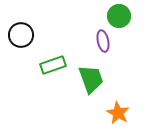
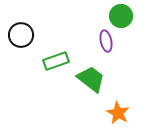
green circle: moved 2 px right
purple ellipse: moved 3 px right
green rectangle: moved 3 px right, 4 px up
green trapezoid: rotated 32 degrees counterclockwise
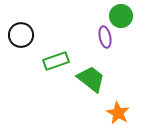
purple ellipse: moved 1 px left, 4 px up
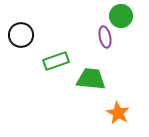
green trapezoid: rotated 32 degrees counterclockwise
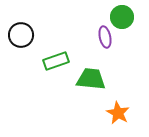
green circle: moved 1 px right, 1 px down
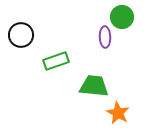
purple ellipse: rotated 10 degrees clockwise
green trapezoid: moved 3 px right, 7 px down
